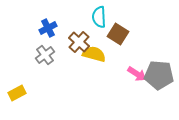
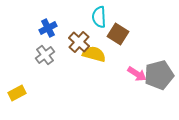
gray pentagon: rotated 20 degrees counterclockwise
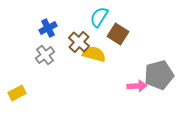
cyan semicircle: rotated 35 degrees clockwise
pink arrow: moved 12 px down; rotated 36 degrees counterclockwise
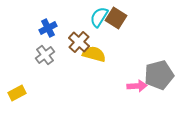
brown square: moved 2 px left, 16 px up
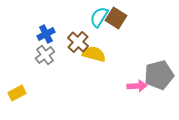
blue cross: moved 2 px left, 6 px down
brown cross: moved 1 px left
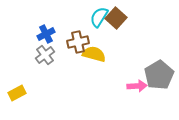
brown square: rotated 10 degrees clockwise
brown cross: rotated 35 degrees clockwise
gray pentagon: rotated 16 degrees counterclockwise
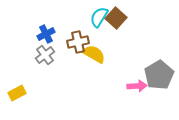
yellow semicircle: rotated 15 degrees clockwise
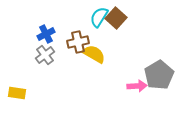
yellow rectangle: rotated 36 degrees clockwise
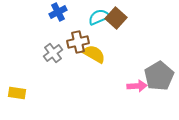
cyan semicircle: rotated 35 degrees clockwise
blue cross: moved 12 px right, 22 px up
gray cross: moved 8 px right, 2 px up
gray pentagon: moved 1 px down
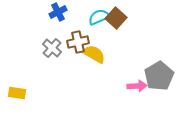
gray cross: moved 1 px left, 5 px up; rotated 12 degrees counterclockwise
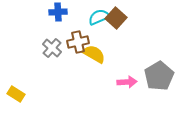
blue cross: rotated 24 degrees clockwise
pink arrow: moved 10 px left, 4 px up
yellow rectangle: moved 1 px left, 1 px down; rotated 24 degrees clockwise
